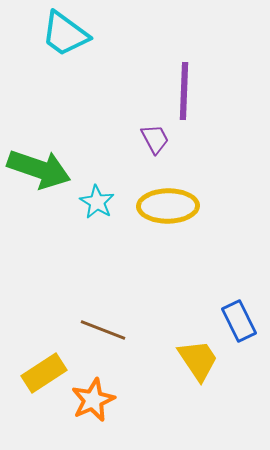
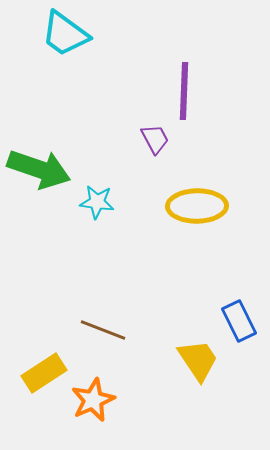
cyan star: rotated 24 degrees counterclockwise
yellow ellipse: moved 29 px right
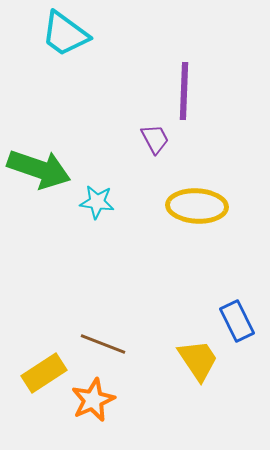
yellow ellipse: rotated 4 degrees clockwise
blue rectangle: moved 2 px left
brown line: moved 14 px down
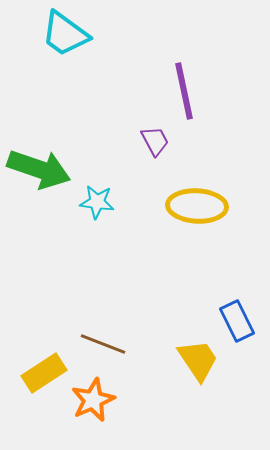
purple line: rotated 14 degrees counterclockwise
purple trapezoid: moved 2 px down
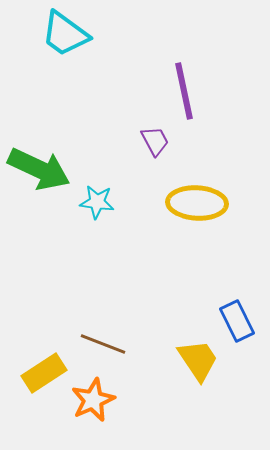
green arrow: rotated 6 degrees clockwise
yellow ellipse: moved 3 px up
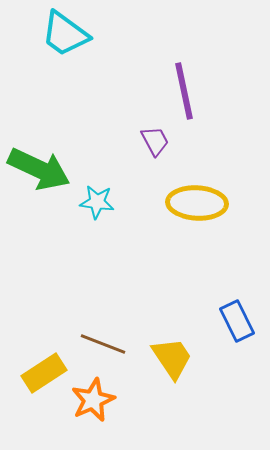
yellow trapezoid: moved 26 px left, 2 px up
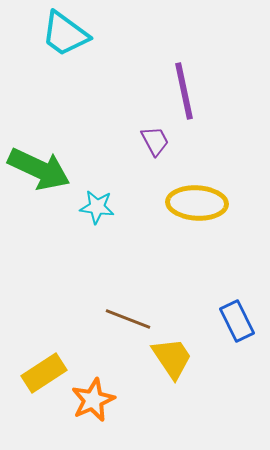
cyan star: moved 5 px down
brown line: moved 25 px right, 25 px up
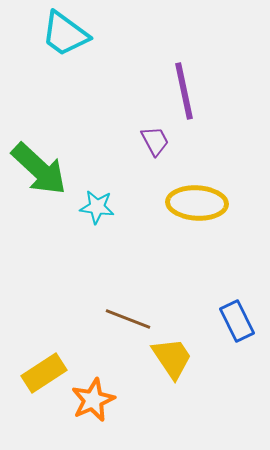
green arrow: rotated 18 degrees clockwise
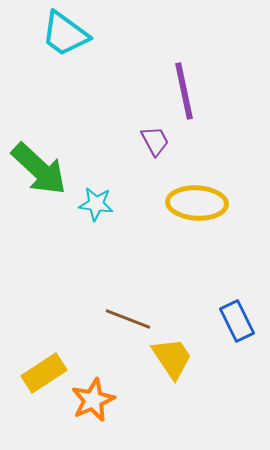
cyan star: moved 1 px left, 3 px up
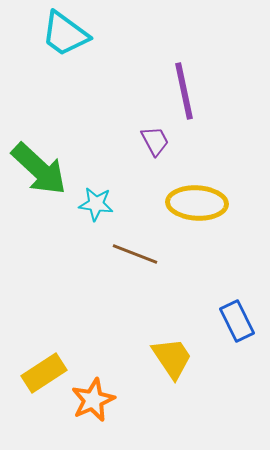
brown line: moved 7 px right, 65 px up
